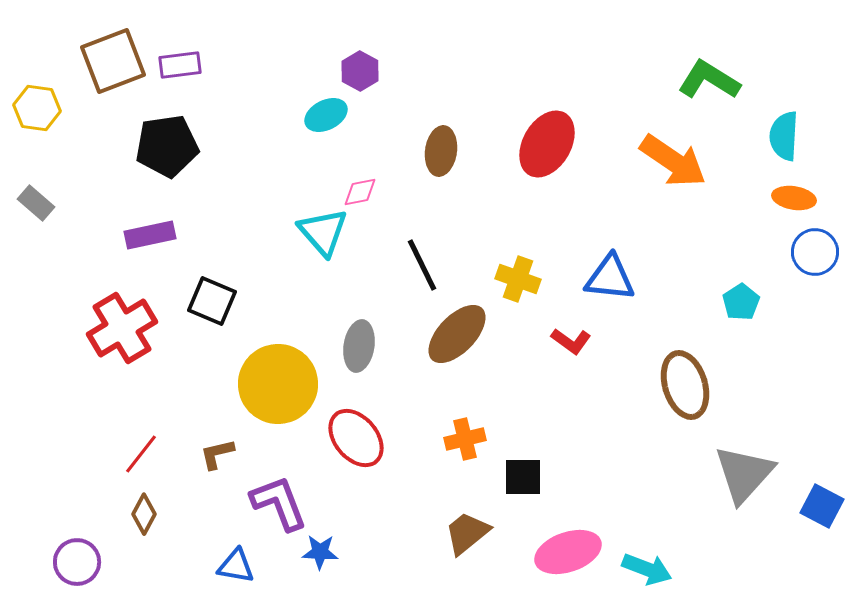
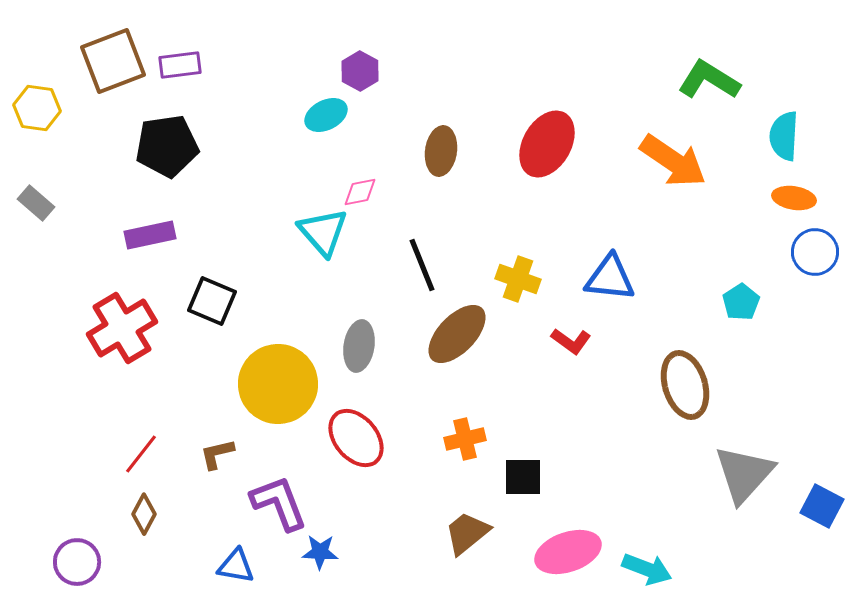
black line at (422, 265): rotated 4 degrees clockwise
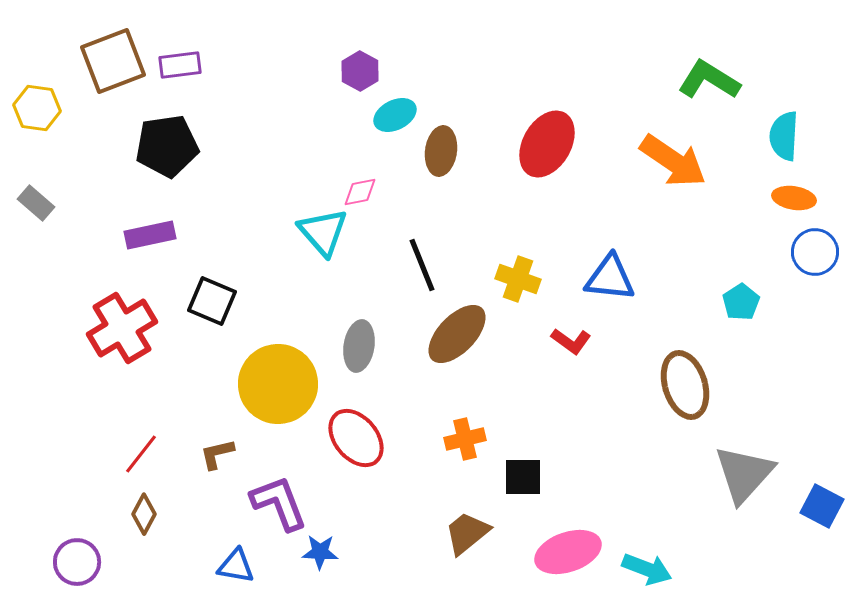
cyan ellipse at (326, 115): moved 69 px right
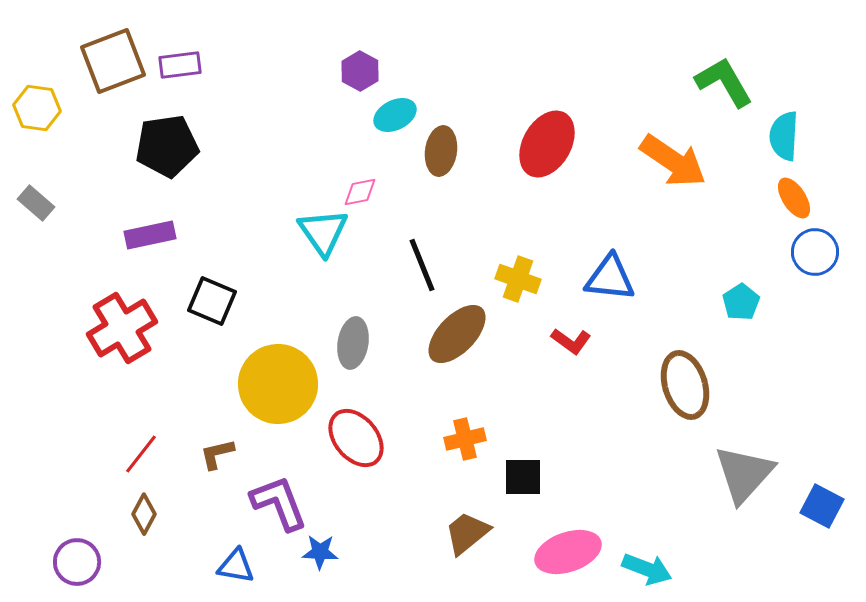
green L-shape at (709, 80): moved 15 px right, 2 px down; rotated 28 degrees clockwise
orange ellipse at (794, 198): rotated 48 degrees clockwise
cyan triangle at (323, 232): rotated 6 degrees clockwise
gray ellipse at (359, 346): moved 6 px left, 3 px up
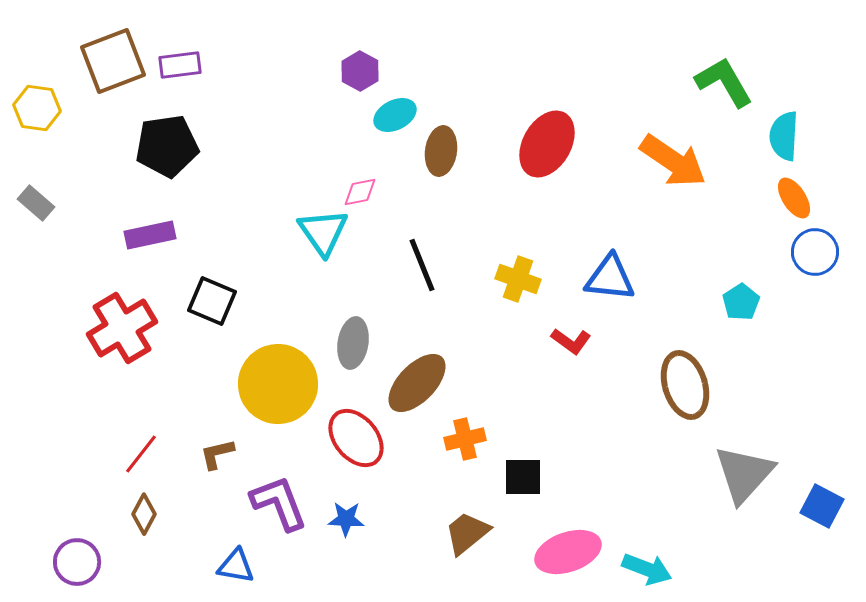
brown ellipse at (457, 334): moved 40 px left, 49 px down
blue star at (320, 552): moved 26 px right, 33 px up
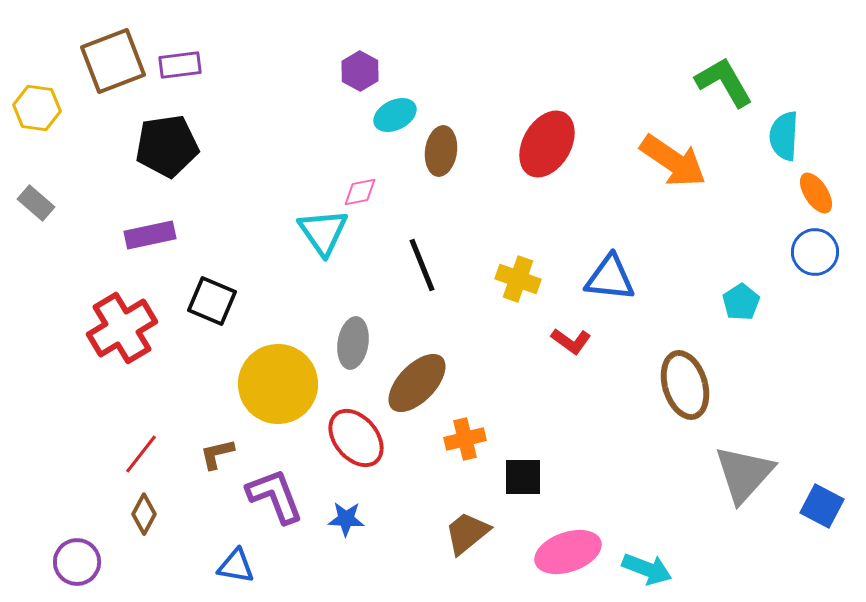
orange ellipse at (794, 198): moved 22 px right, 5 px up
purple L-shape at (279, 503): moved 4 px left, 7 px up
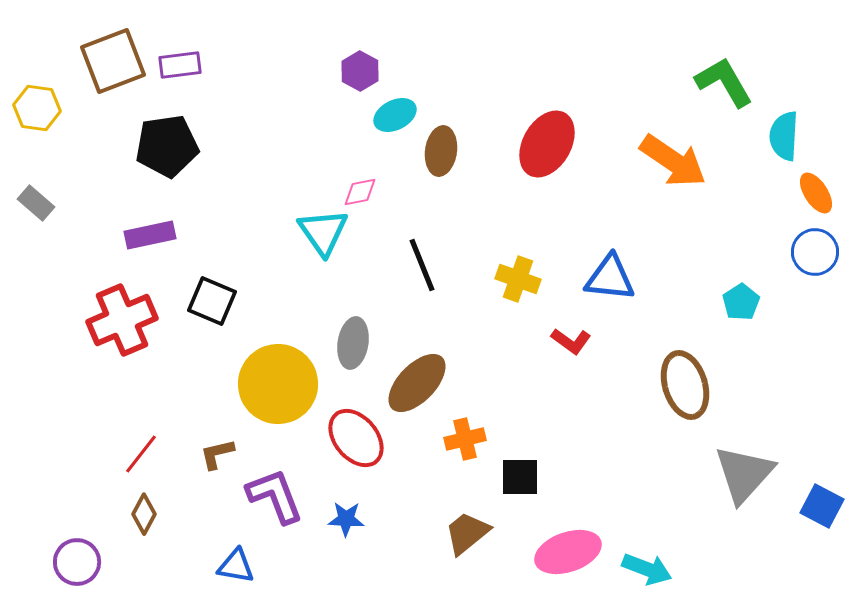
red cross at (122, 328): moved 8 px up; rotated 8 degrees clockwise
black square at (523, 477): moved 3 px left
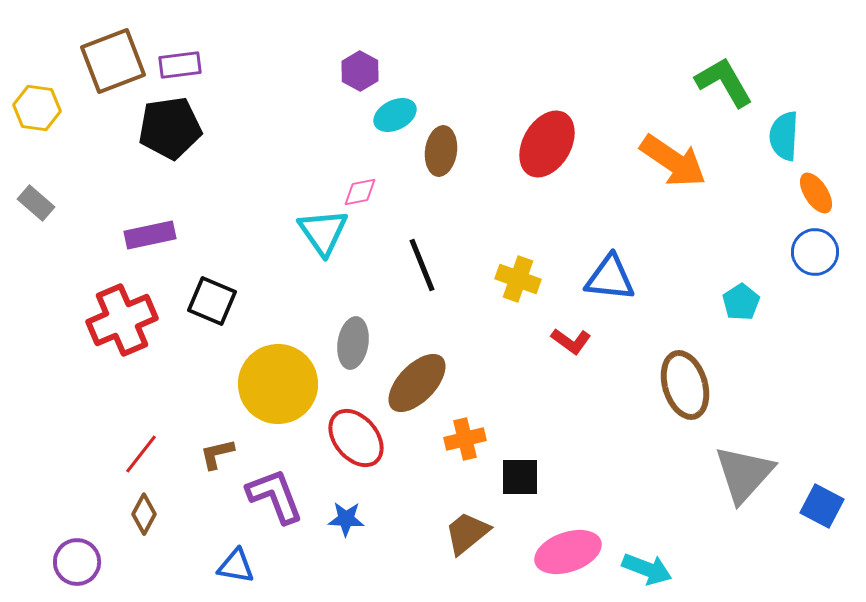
black pentagon at (167, 146): moved 3 px right, 18 px up
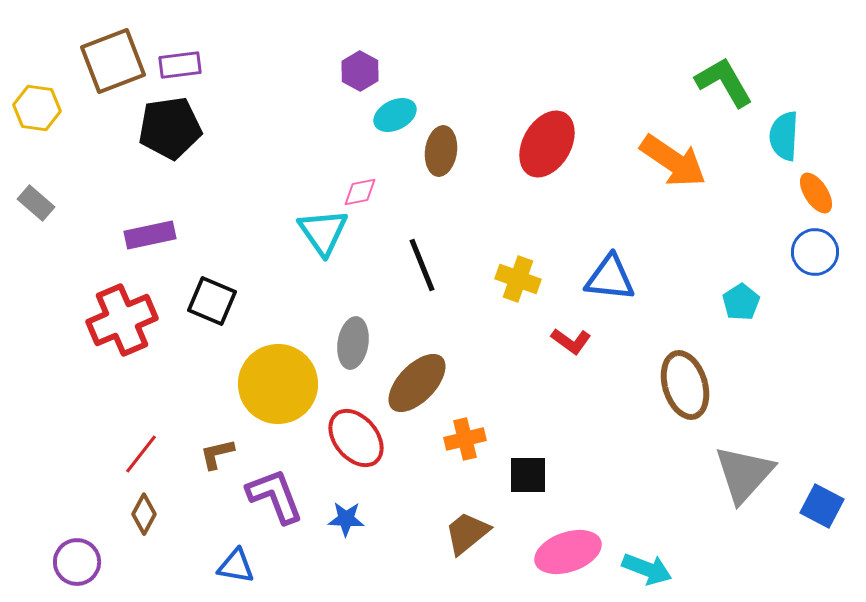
black square at (520, 477): moved 8 px right, 2 px up
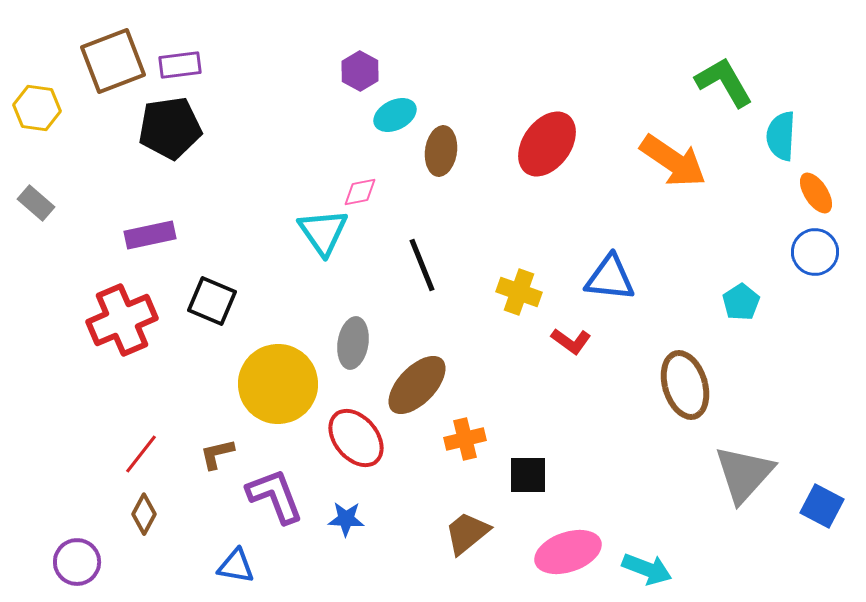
cyan semicircle at (784, 136): moved 3 px left
red ellipse at (547, 144): rotated 6 degrees clockwise
yellow cross at (518, 279): moved 1 px right, 13 px down
brown ellipse at (417, 383): moved 2 px down
